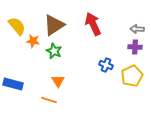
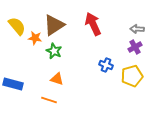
orange star: moved 2 px right, 3 px up
purple cross: rotated 32 degrees counterclockwise
yellow pentagon: rotated 10 degrees clockwise
orange triangle: moved 1 px left, 2 px up; rotated 40 degrees counterclockwise
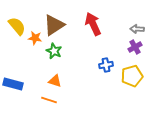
blue cross: rotated 32 degrees counterclockwise
orange triangle: moved 2 px left, 2 px down
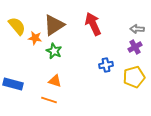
yellow pentagon: moved 2 px right, 1 px down
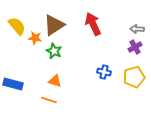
blue cross: moved 2 px left, 7 px down; rotated 24 degrees clockwise
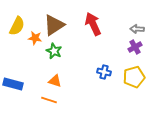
yellow semicircle: rotated 66 degrees clockwise
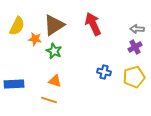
orange star: moved 1 px down
blue rectangle: moved 1 px right; rotated 18 degrees counterclockwise
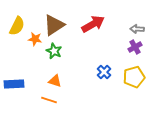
red arrow: rotated 85 degrees clockwise
blue cross: rotated 32 degrees clockwise
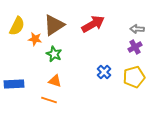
green star: moved 3 px down
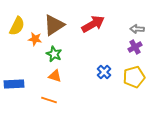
orange triangle: moved 5 px up
